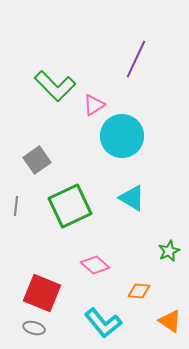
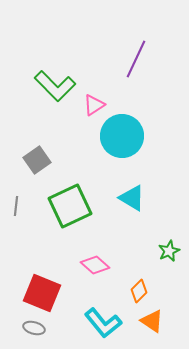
orange diamond: rotated 50 degrees counterclockwise
orange triangle: moved 18 px left
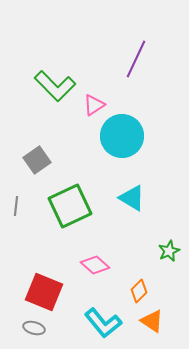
red square: moved 2 px right, 1 px up
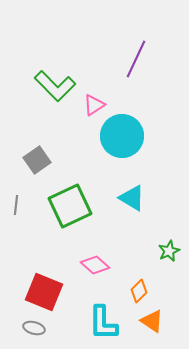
gray line: moved 1 px up
cyan L-shape: rotated 39 degrees clockwise
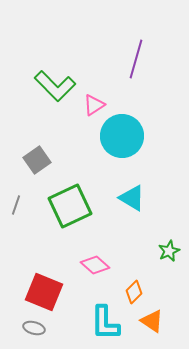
purple line: rotated 9 degrees counterclockwise
gray line: rotated 12 degrees clockwise
orange diamond: moved 5 px left, 1 px down
cyan L-shape: moved 2 px right
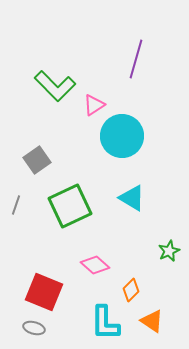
orange diamond: moved 3 px left, 2 px up
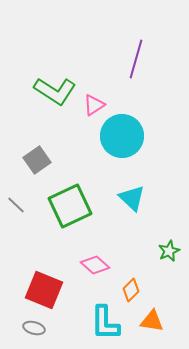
green L-shape: moved 5 px down; rotated 12 degrees counterclockwise
cyan triangle: rotated 12 degrees clockwise
gray line: rotated 66 degrees counterclockwise
red square: moved 2 px up
orange triangle: rotated 25 degrees counterclockwise
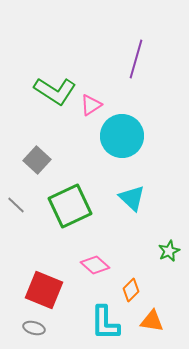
pink triangle: moved 3 px left
gray square: rotated 12 degrees counterclockwise
